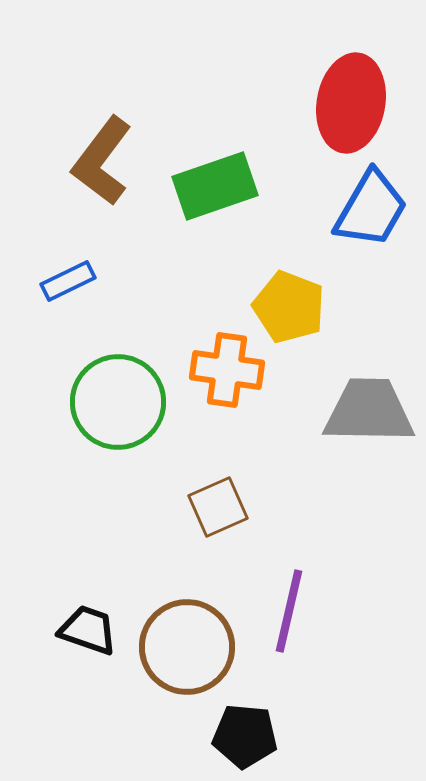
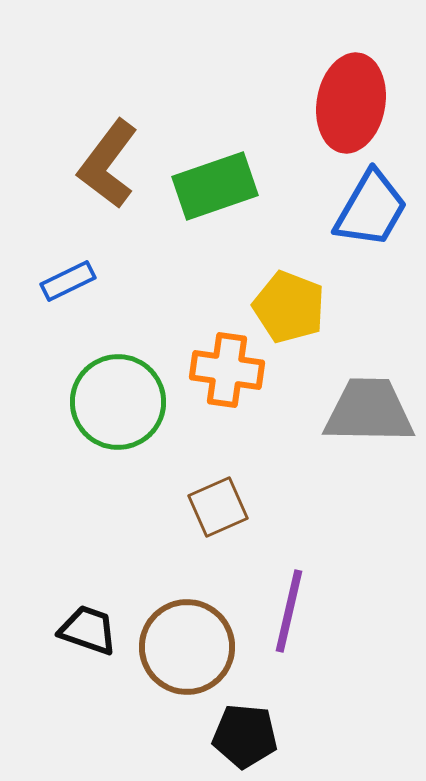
brown L-shape: moved 6 px right, 3 px down
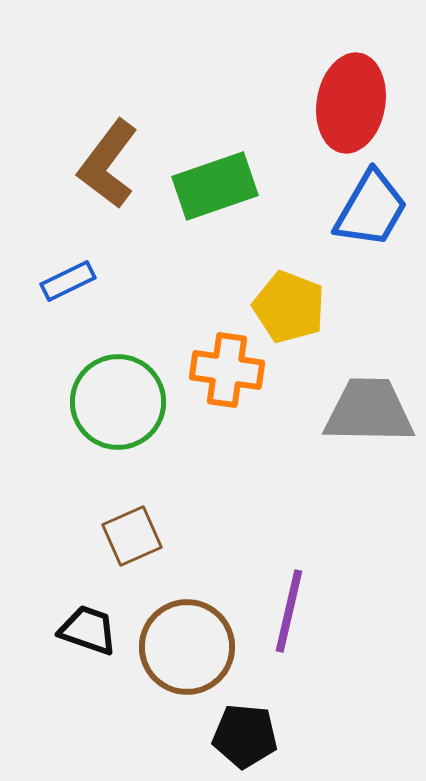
brown square: moved 86 px left, 29 px down
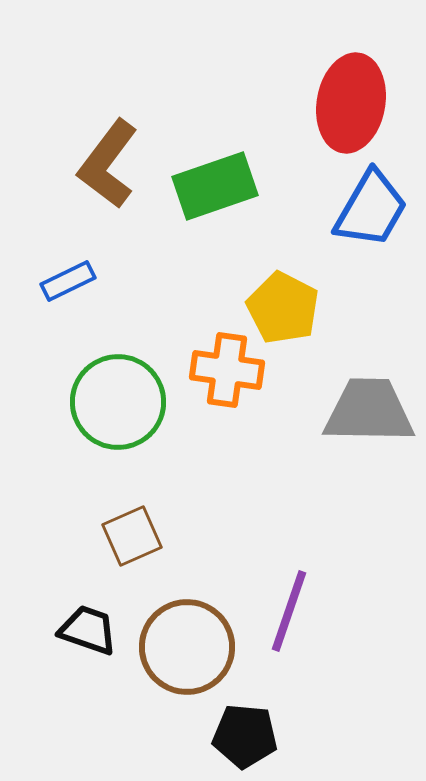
yellow pentagon: moved 6 px left, 1 px down; rotated 6 degrees clockwise
purple line: rotated 6 degrees clockwise
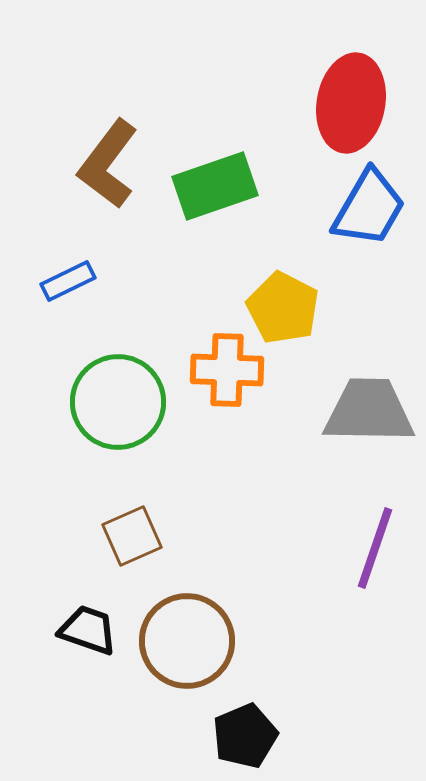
blue trapezoid: moved 2 px left, 1 px up
orange cross: rotated 6 degrees counterclockwise
purple line: moved 86 px right, 63 px up
brown circle: moved 6 px up
black pentagon: rotated 28 degrees counterclockwise
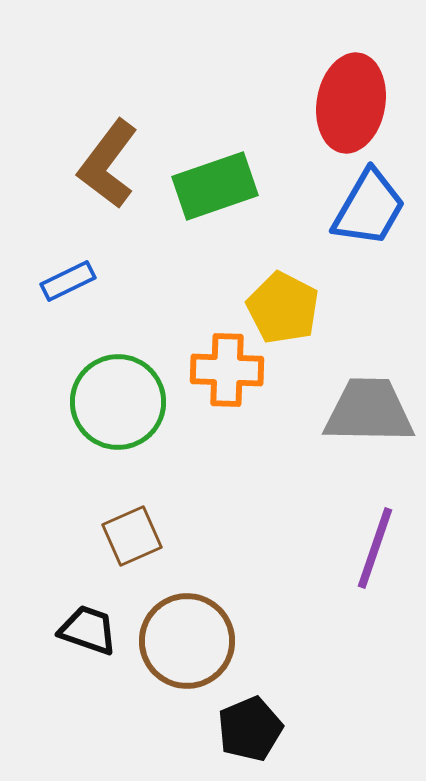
black pentagon: moved 5 px right, 7 px up
